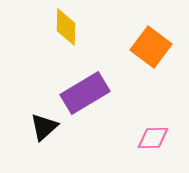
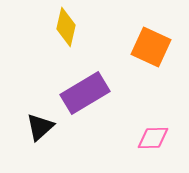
yellow diamond: rotated 12 degrees clockwise
orange square: rotated 12 degrees counterclockwise
black triangle: moved 4 px left
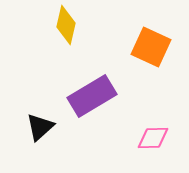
yellow diamond: moved 2 px up
purple rectangle: moved 7 px right, 3 px down
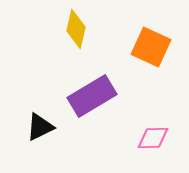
yellow diamond: moved 10 px right, 4 px down
black triangle: rotated 16 degrees clockwise
